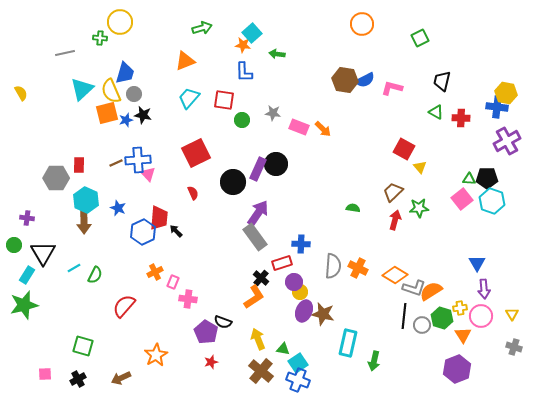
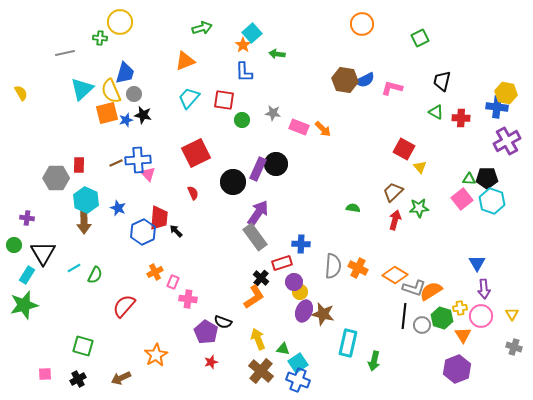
orange star at (243, 45): rotated 28 degrees clockwise
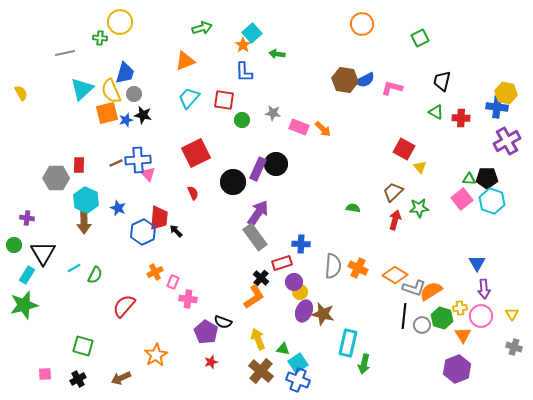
green arrow at (374, 361): moved 10 px left, 3 px down
